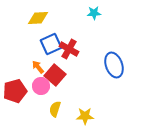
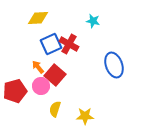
cyan star: moved 1 px left, 8 px down; rotated 16 degrees clockwise
red cross: moved 5 px up
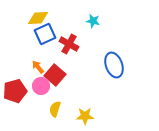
blue square: moved 6 px left, 10 px up
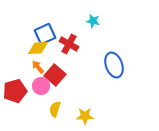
yellow diamond: moved 30 px down
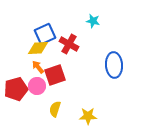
blue ellipse: rotated 15 degrees clockwise
red square: rotated 30 degrees clockwise
pink circle: moved 4 px left
red pentagon: moved 1 px right, 2 px up
yellow star: moved 3 px right
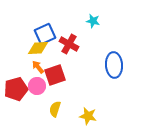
yellow star: rotated 12 degrees clockwise
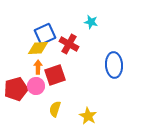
cyan star: moved 2 px left, 1 px down
orange arrow: rotated 40 degrees clockwise
pink circle: moved 1 px left
yellow star: rotated 18 degrees clockwise
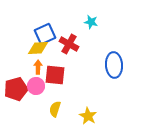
red square: rotated 25 degrees clockwise
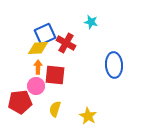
red cross: moved 3 px left, 1 px up
red pentagon: moved 4 px right, 13 px down; rotated 10 degrees clockwise
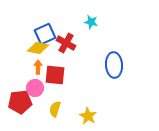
yellow diamond: rotated 15 degrees clockwise
pink circle: moved 1 px left, 2 px down
